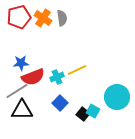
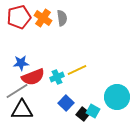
blue square: moved 6 px right
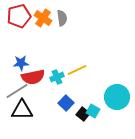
red pentagon: moved 1 px up
red semicircle: rotated 10 degrees clockwise
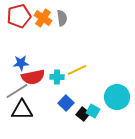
cyan cross: rotated 24 degrees clockwise
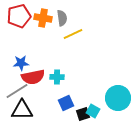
orange cross: rotated 24 degrees counterclockwise
yellow line: moved 4 px left, 36 px up
cyan circle: moved 1 px right, 1 px down
blue square: rotated 21 degrees clockwise
black square: rotated 32 degrees clockwise
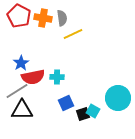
red pentagon: rotated 30 degrees counterclockwise
blue star: rotated 28 degrees counterclockwise
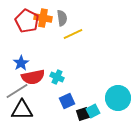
red pentagon: moved 8 px right, 5 px down
cyan cross: rotated 24 degrees clockwise
blue square: moved 1 px right, 2 px up
cyan square: rotated 32 degrees clockwise
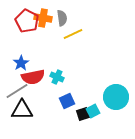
cyan circle: moved 2 px left, 1 px up
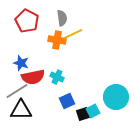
orange cross: moved 14 px right, 22 px down
blue star: rotated 21 degrees counterclockwise
black triangle: moved 1 px left
